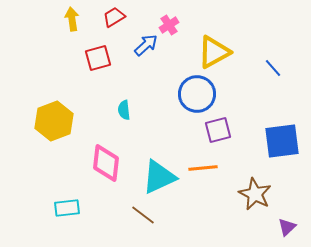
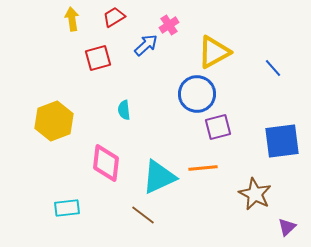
purple square: moved 3 px up
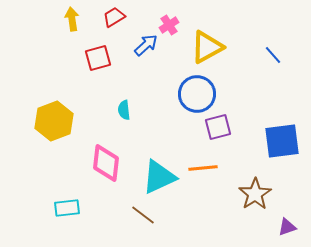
yellow triangle: moved 7 px left, 5 px up
blue line: moved 13 px up
brown star: rotated 12 degrees clockwise
purple triangle: rotated 24 degrees clockwise
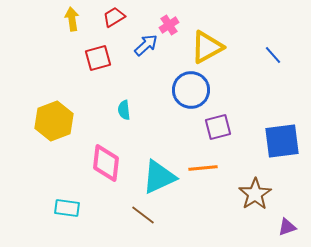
blue circle: moved 6 px left, 4 px up
cyan rectangle: rotated 15 degrees clockwise
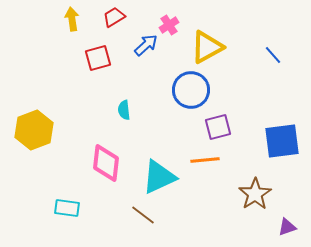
yellow hexagon: moved 20 px left, 9 px down
orange line: moved 2 px right, 8 px up
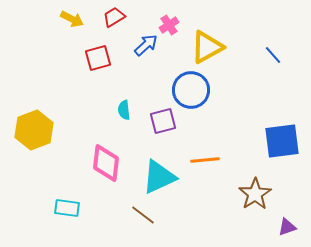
yellow arrow: rotated 125 degrees clockwise
purple square: moved 55 px left, 6 px up
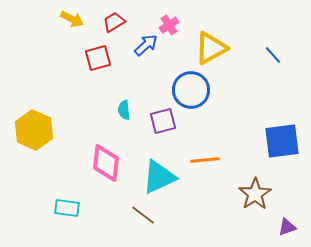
red trapezoid: moved 5 px down
yellow triangle: moved 4 px right, 1 px down
yellow hexagon: rotated 15 degrees counterclockwise
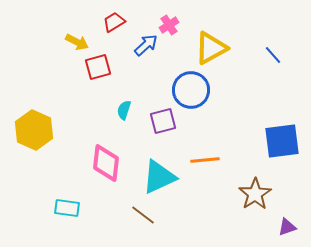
yellow arrow: moved 5 px right, 23 px down
red square: moved 9 px down
cyan semicircle: rotated 24 degrees clockwise
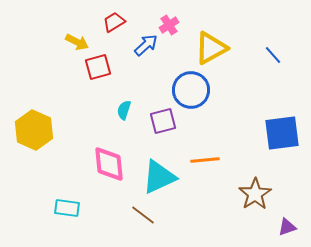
blue square: moved 8 px up
pink diamond: moved 3 px right, 1 px down; rotated 12 degrees counterclockwise
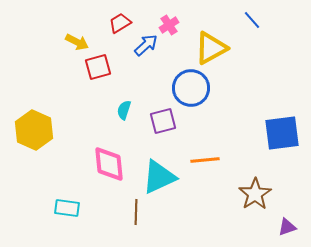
red trapezoid: moved 6 px right, 1 px down
blue line: moved 21 px left, 35 px up
blue circle: moved 2 px up
brown line: moved 7 px left, 3 px up; rotated 55 degrees clockwise
